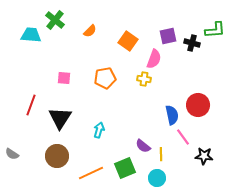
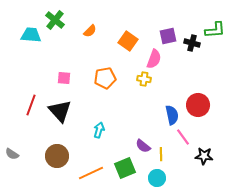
black triangle: moved 7 px up; rotated 15 degrees counterclockwise
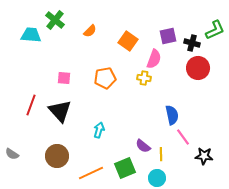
green L-shape: rotated 20 degrees counterclockwise
yellow cross: moved 1 px up
red circle: moved 37 px up
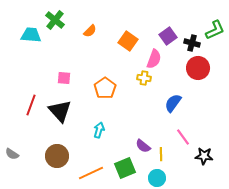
purple square: rotated 24 degrees counterclockwise
orange pentagon: moved 10 px down; rotated 25 degrees counterclockwise
blue semicircle: moved 1 px right, 12 px up; rotated 132 degrees counterclockwise
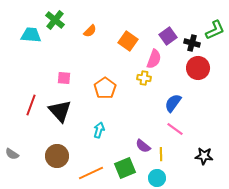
pink line: moved 8 px left, 8 px up; rotated 18 degrees counterclockwise
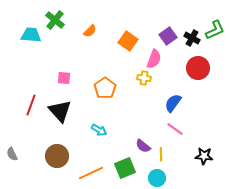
black cross: moved 5 px up; rotated 14 degrees clockwise
cyan arrow: rotated 105 degrees clockwise
gray semicircle: rotated 32 degrees clockwise
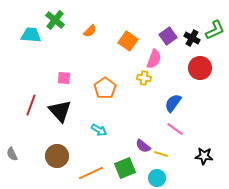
red circle: moved 2 px right
yellow line: rotated 72 degrees counterclockwise
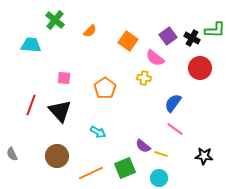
green L-shape: rotated 25 degrees clockwise
cyan trapezoid: moved 10 px down
pink semicircle: moved 1 px right, 1 px up; rotated 108 degrees clockwise
cyan arrow: moved 1 px left, 2 px down
cyan circle: moved 2 px right
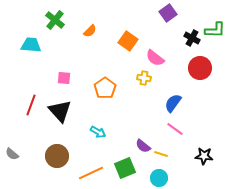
purple square: moved 23 px up
gray semicircle: rotated 24 degrees counterclockwise
